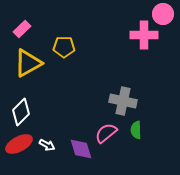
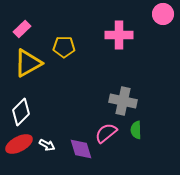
pink cross: moved 25 px left
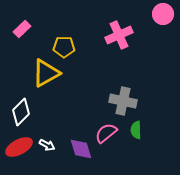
pink cross: rotated 24 degrees counterclockwise
yellow triangle: moved 18 px right, 10 px down
red ellipse: moved 3 px down
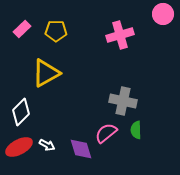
pink cross: moved 1 px right; rotated 8 degrees clockwise
yellow pentagon: moved 8 px left, 16 px up
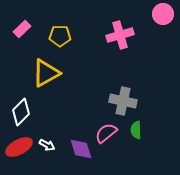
yellow pentagon: moved 4 px right, 5 px down
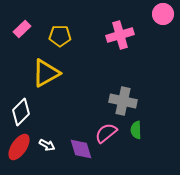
red ellipse: rotated 28 degrees counterclockwise
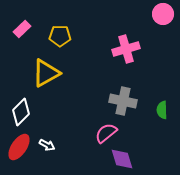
pink cross: moved 6 px right, 14 px down
green semicircle: moved 26 px right, 20 px up
purple diamond: moved 41 px right, 10 px down
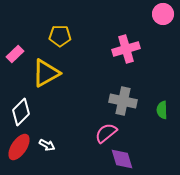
pink rectangle: moved 7 px left, 25 px down
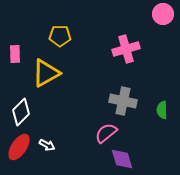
pink rectangle: rotated 48 degrees counterclockwise
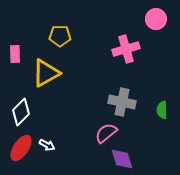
pink circle: moved 7 px left, 5 px down
gray cross: moved 1 px left, 1 px down
red ellipse: moved 2 px right, 1 px down
